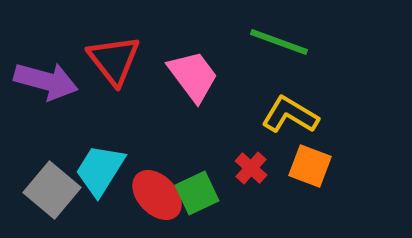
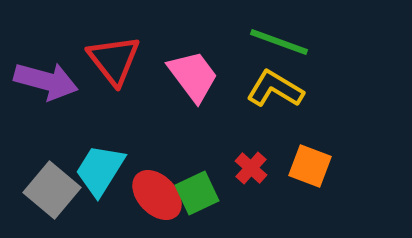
yellow L-shape: moved 15 px left, 26 px up
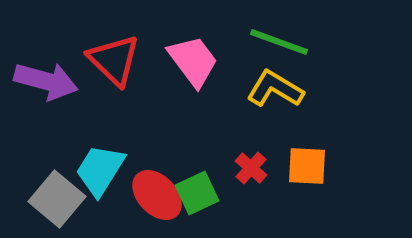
red triangle: rotated 8 degrees counterclockwise
pink trapezoid: moved 15 px up
orange square: moved 3 px left; rotated 18 degrees counterclockwise
gray square: moved 5 px right, 9 px down
